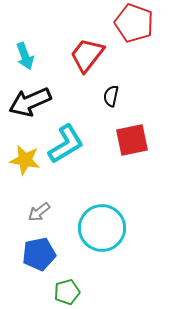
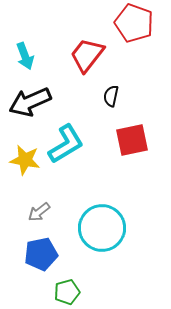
blue pentagon: moved 2 px right
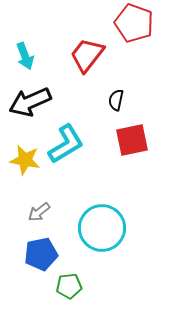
black semicircle: moved 5 px right, 4 px down
green pentagon: moved 2 px right, 6 px up; rotated 10 degrees clockwise
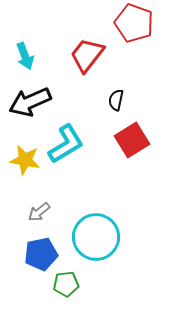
red square: rotated 20 degrees counterclockwise
cyan circle: moved 6 px left, 9 px down
green pentagon: moved 3 px left, 2 px up
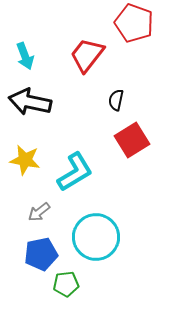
black arrow: rotated 36 degrees clockwise
cyan L-shape: moved 9 px right, 28 px down
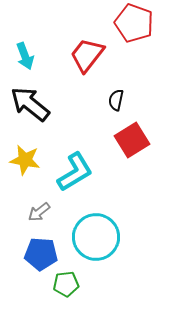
black arrow: moved 2 px down; rotated 27 degrees clockwise
blue pentagon: rotated 16 degrees clockwise
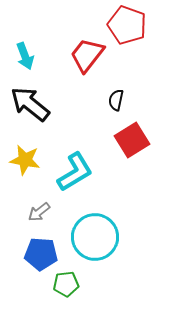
red pentagon: moved 7 px left, 2 px down
cyan circle: moved 1 px left
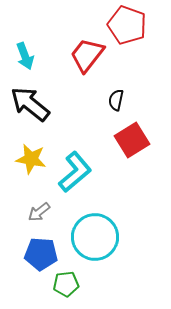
yellow star: moved 6 px right, 1 px up
cyan L-shape: rotated 9 degrees counterclockwise
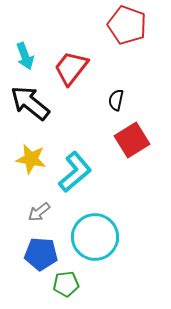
red trapezoid: moved 16 px left, 13 px down
black arrow: moved 1 px up
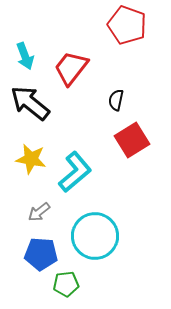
cyan circle: moved 1 px up
